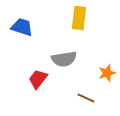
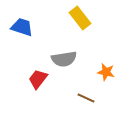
yellow rectangle: moved 1 px right; rotated 45 degrees counterclockwise
orange star: moved 1 px left, 1 px up; rotated 30 degrees clockwise
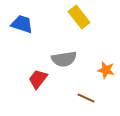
yellow rectangle: moved 1 px left, 1 px up
blue trapezoid: moved 3 px up
orange star: moved 2 px up
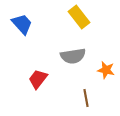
blue trapezoid: rotated 30 degrees clockwise
gray semicircle: moved 9 px right, 3 px up
brown line: rotated 54 degrees clockwise
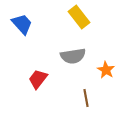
orange star: rotated 18 degrees clockwise
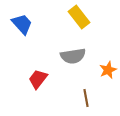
orange star: moved 2 px right; rotated 18 degrees clockwise
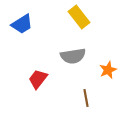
blue trapezoid: rotated 100 degrees clockwise
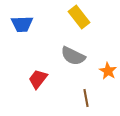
blue trapezoid: rotated 30 degrees clockwise
gray semicircle: rotated 35 degrees clockwise
orange star: moved 1 px down; rotated 18 degrees counterclockwise
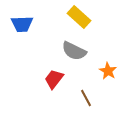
yellow rectangle: rotated 10 degrees counterclockwise
gray semicircle: moved 1 px right, 5 px up
red trapezoid: moved 16 px right
brown line: rotated 18 degrees counterclockwise
